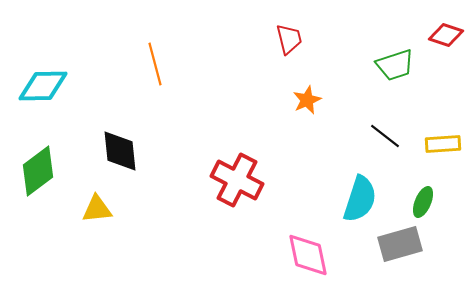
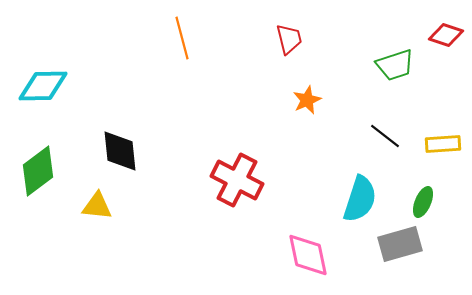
orange line: moved 27 px right, 26 px up
yellow triangle: moved 3 px up; rotated 12 degrees clockwise
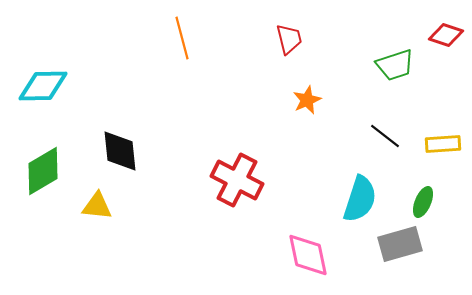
green diamond: moved 5 px right; rotated 6 degrees clockwise
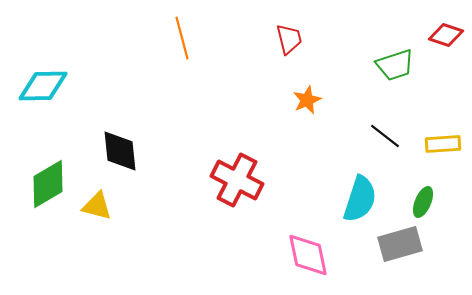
green diamond: moved 5 px right, 13 px down
yellow triangle: rotated 8 degrees clockwise
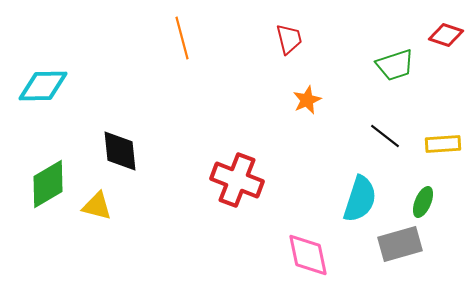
red cross: rotated 6 degrees counterclockwise
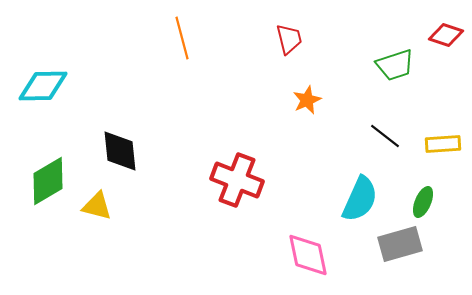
green diamond: moved 3 px up
cyan semicircle: rotated 6 degrees clockwise
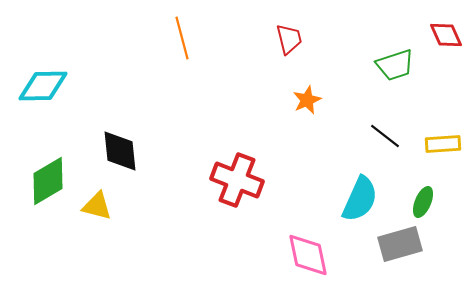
red diamond: rotated 48 degrees clockwise
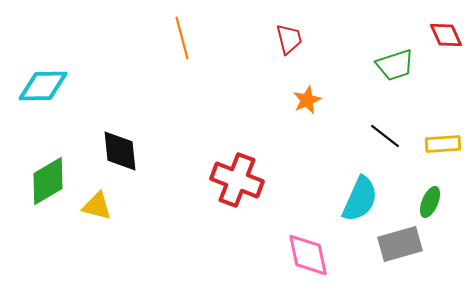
green ellipse: moved 7 px right
